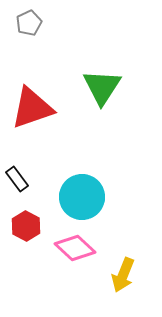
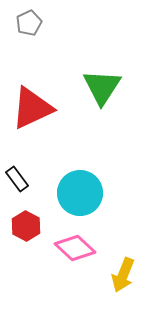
red triangle: rotated 6 degrees counterclockwise
cyan circle: moved 2 px left, 4 px up
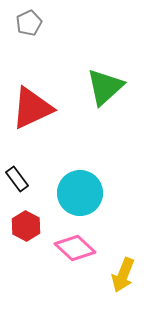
green triangle: moved 3 px right; rotated 15 degrees clockwise
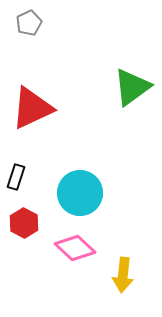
green triangle: moved 27 px right; rotated 6 degrees clockwise
black rectangle: moved 1 px left, 2 px up; rotated 55 degrees clockwise
red hexagon: moved 2 px left, 3 px up
yellow arrow: rotated 16 degrees counterclockwise
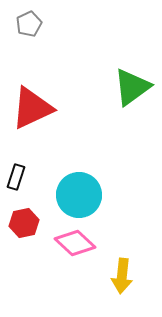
gray pentagon: moved 1 px down
cyan circle: moved 1 px left, 2 px down
red hexagon: rotated 20 degrees clockwise
pink diamond: moved 5 px up
yellow arrow: moved 1 px left, 1 px down
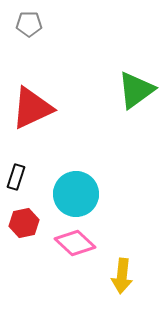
gray pentagon: rotated 25 degrees clockwise
green triangle: moved 4 px right, 3 px down
cyan circle: moved 3 px left, 1 px up
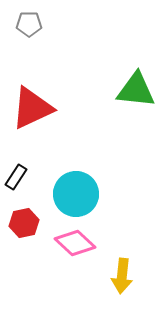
green triangle: rotated 42 degrees clockwise
black rectangle: rotated 15 degrees clockwise
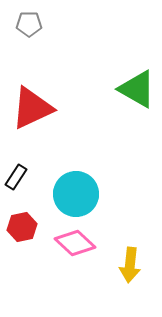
green triangle: moved 1 px right, 1 px up; rotated 24 degrees clockwise
red hexagon: moved 2 px left, 4 px down
yellow arrow: moved 8 px right, 11 px up
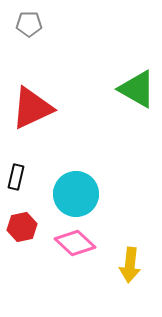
black rectangle: rotated 20 degrees counterclockwise
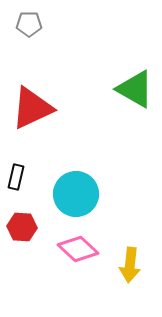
green triangle: moved 2 px left
red hexagon: rotated 16 degrees clockwise
pink diamond: moved 3 px right, 6 px down
